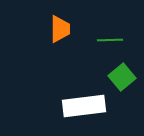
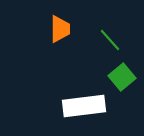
green line: rotated 50 degrees clockwise
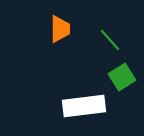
green square: rotated 8 degrees clockwise
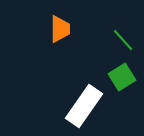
green line: moved 13 px right
white rectangle: rotated 48 degrees counterclockwise
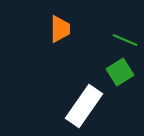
green line: moved 2 px right; rotated 25 degrees counterclockwise
green square: moved 2 px left, 5 px up
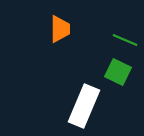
green square: moved 2 px left; rotated 32 degrees counterclockwise
white rectangle: rotated 12 degrees counterclockwise
